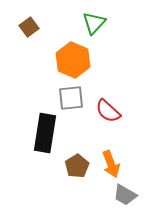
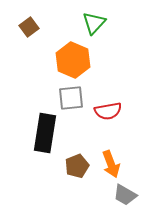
red semicircle: rotated 52 degrees counterclockwise
brown pentagon: rotated 10 degrees clockwise
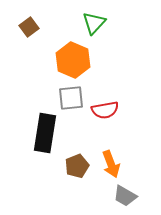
red semicircle: moved 3 px left, 1 px up
gray trapezoid: moved 1 px down
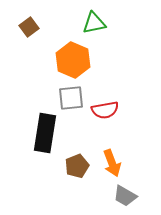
green triangle: rotated 35 degrees clockwise
orange arrow: moved 1 px right, 1 px up
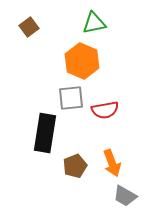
orange hexagon: moved 9 px right, 1 px down
brown pentagon: moved 2 px left
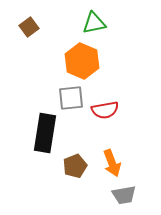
gray trapezoid: moved 1 px left, 1 px up; rotated 40 degrees counterclockwise
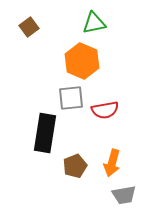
orange arrow: rotated 36 degrees clockwise
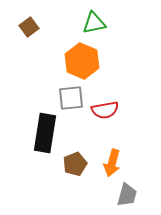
brown pentagon: moved 2 px up
gray trapezoid: moved 3 px right; rotated 65 degrees counterclockwise
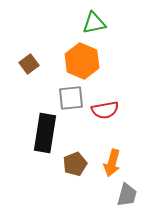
brown square: moved 37 px down
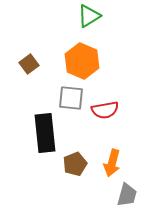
green triangle: moved 5 px left, 7 px up; rotated 20 degrees counterclockwise
gray square: rotated 12 degrees clockwise
black rectangle: rotated 15 degrees counterclockwise
